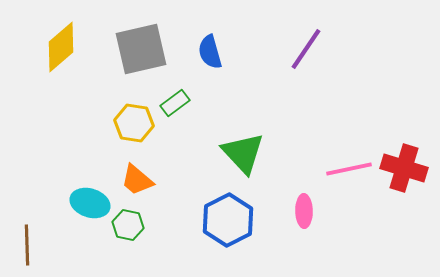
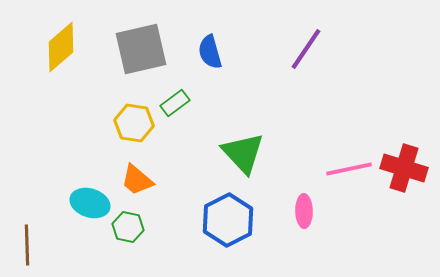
green hexagon: moved 2 px down
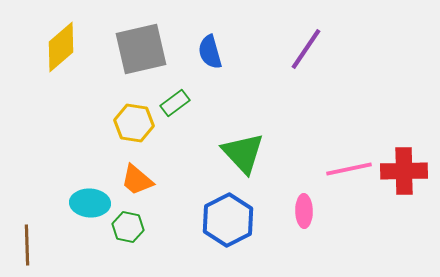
red cross: moved 3 px down; rotated 18 degrees counterclockwise
cyan ellipse: rotated 15 degrees counterclockwise
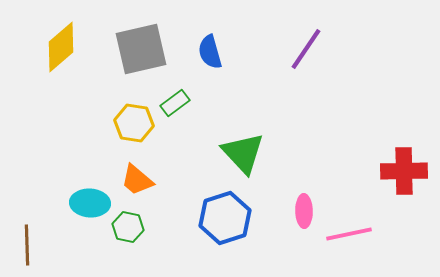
pink line: moved 65 px down
blue hexagon: moved 3 px left, 2 px up; rotated 9 degrees clockwise
